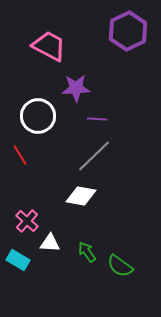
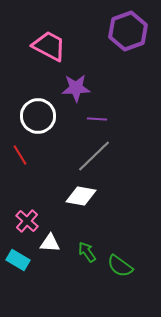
purple hexagon: rotated 6 degrees clockwise
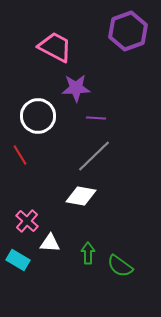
pink trapezoid: moved 6 px right, 1 px down
purple line: moved 1 px left, 1 px up
green arrow: moved 1 px right, 1 px down; rotated 35 degrees clockwise
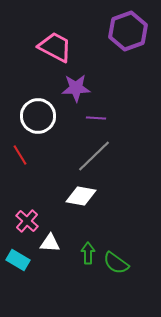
green semicircle: moved 4 px left, 3 px up
